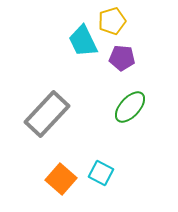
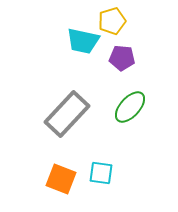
cyan trapezoid: rotated 52 degrees counterclockwise
gray rectangle: moved 20 px right
cyan square: rotated 20 degrees counterclockwise
orange square: rotated 20 degrees counterclockwise
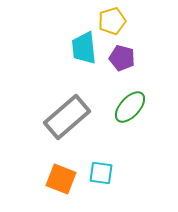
cyan trapezoid: moved 1 px right, 7 px down; rotated 72 degrees clockwise
purple pentagon: rotated 10 degrees clockwise
gray rectangle: moved 3 px down; rotated 6 degrees clockwise
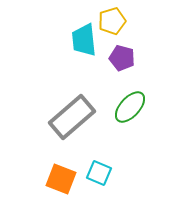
cyan trapezoid: moved 8 px up
gray rectangle: moved 5 px right
cyan square: moved 2 px left; rotated 15 degrees clockwise
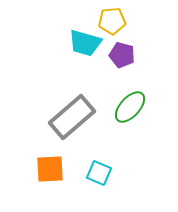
yellow pentagon: rotated 12 degrees clockwise
cyan trapezoid: moved 1 px right, 3 px down; rotated 68 degrees counterclockwise
purple pentagon: moved 3 px up
orange square: moved 11 px left, 10 px up; rotated 24 degrees counterclockwise
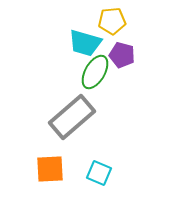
green ellipse: moved 35 px left, 35 px up; rotated 12 degrees counterclockwise
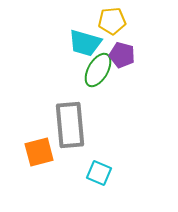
green ellipse: moved 3 px right, 2 px up
gray rectangle: moved 2 px left, 8 px down; rotated 54 degrees counterclockwise
orange square: moved 11 px left, 17 px up; rotated 12 degrees counterclockwise
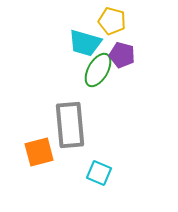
yellow pentagon: rotated 20 degrees clockwise
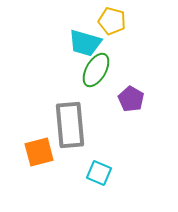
purple pentagon: moved 9 px right, 44 px down; rotated 15 degrees clockwise
green ellipse: moved 2 px left
